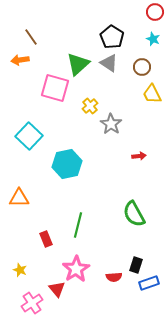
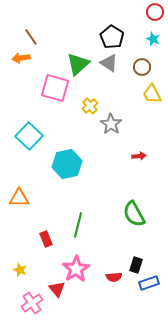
orange arrow: moved 1 px right, 2 px up
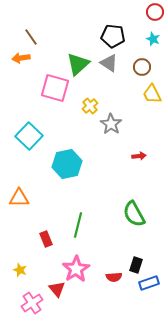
black pentagon: moved 1 px right, 1 px up; rotated 25 degrees counterclockwise
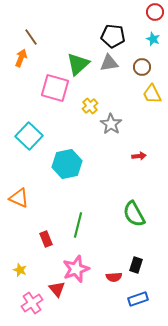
orange arrow: rotated 120 degrees clockwise
gray triangle: rotated 42 degrees counterclockwise
orange triangle: rotated 25 degrees clockwise
pink star: rotated 12 degrees clockwise
blue rectangle: moved 11 px left, 16 px down
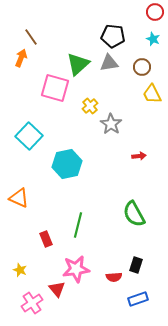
pink star: rotated 12 degrees clockwise
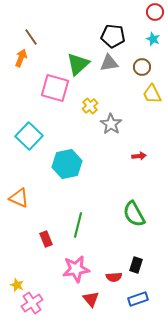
yellow star: moved 3 px left, 15 px down
red triangle: moved 34 px right, 10 px down
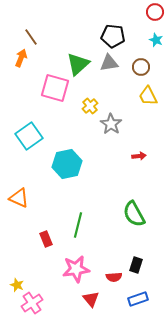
cyan star: moved 3 px right, 1 px down
brown circle: moved 1 px left
yellow trapezoid: moved 4 px left, 2 px down
cyan square: rotated 12 degrees clockwise
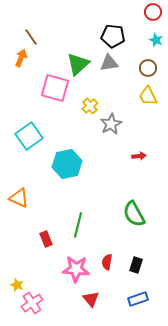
red circle: moved 2 px left
brown circle: moved 7 px right, 1 px down
gray star: rotated 10 degrees clockwise
pink star: rotated 12 degrees clockwise
red semicircle: moved 7 px left, 15 px up; rotated 105 degrees clockwise
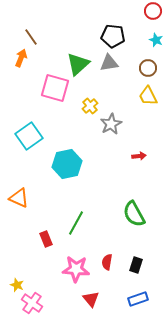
red circle: moved 1 px up
green line: moved 2 px left, 2 px up; rotated 15 degrees clockwise
pink cross: rotated 20 degrees counterclockwise
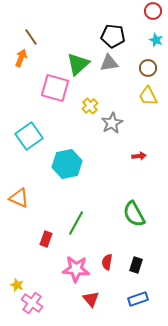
gray star: moved 1 px right, 1 px up
red rectangle: rotated 42 degrees clockwise
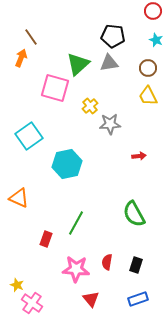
gray star: moved 2 px left, 1 px down; rotated 25 degrees clockwise
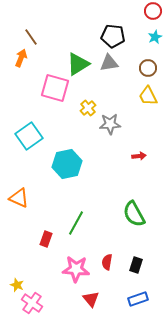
cyan star: moved 1 px left, 3 px up; rotated 24 degrees clockwise
green triangle: rotated 10 degrees clockwise
yellow cross: moved 2 px left, 2 px down
